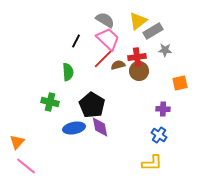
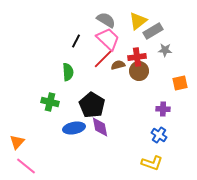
gray semicircle: moved 1 px right
yellow L-shape: rotated 20 degrees clockwise
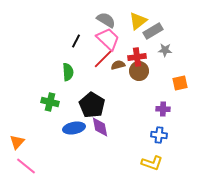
blue cross: rotated 28 degrees counterclockwise
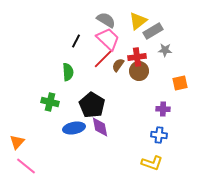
brown semicircle: rotated 40 degrees counterclockwise
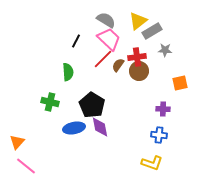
gray rectangle: moved 1 px left
pink trapezoid: moved 1 px right
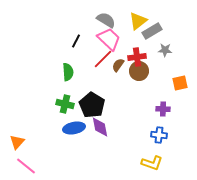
green cross: moved 15 px right, 2 px down
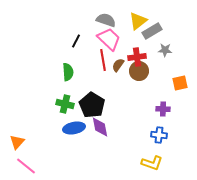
gray semicircle: rotated 12 degrees counterclockwise
red line: moved 1 px down; rotated 55 degrees counterclockwise
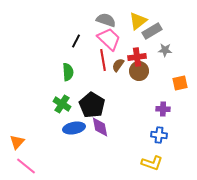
green cross: moved 3 px left; rotated 18 degrees clockwise
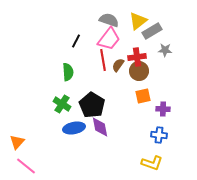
gray semicircle: moved 3 px right
pink trapezoid: rotated 85 degrees clockwise
orange square: moved 37 px left, 13 px down
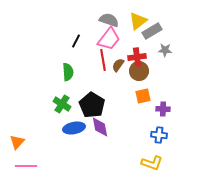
pink line: rotated 40 degrees counterclockwise
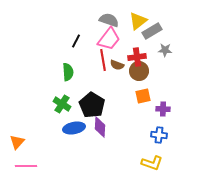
brown semicircle: moved 1 px left; rotated 104 degrees counterclockwise
purple diamond: rotated 15 degrees clockwise
